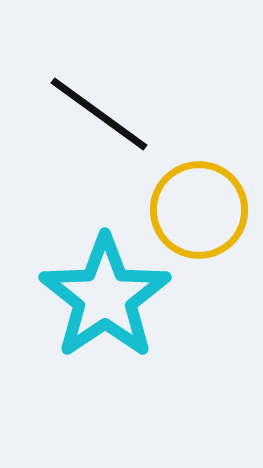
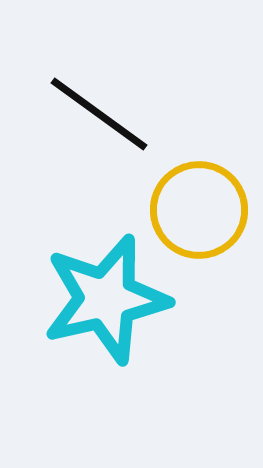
cyan star: moved 1 px right, 2 px down; rotated 21 degrees clockwise
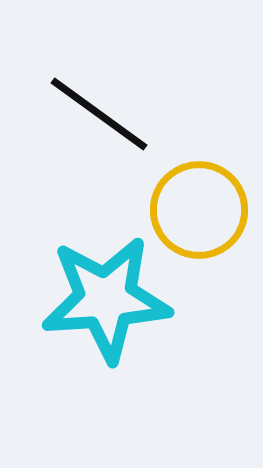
cyan star: rotated 9 degrees clockwise
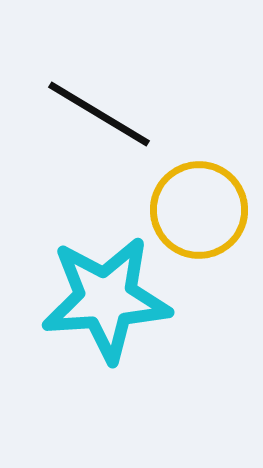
black line: rotated 5 degrees counterclockwise
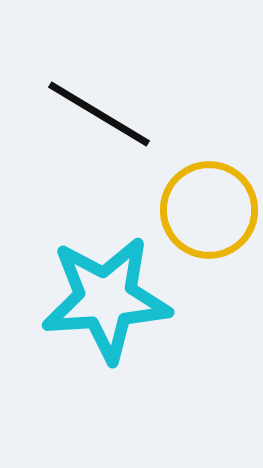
yellow circle: moved 10 px right
